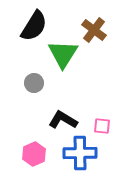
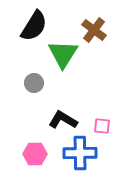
pink hexagon: moved 1 px right; rotated 25 degrees clockwise
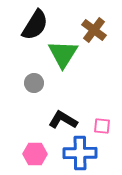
black semicircle: moved 1 px right, 1 px up
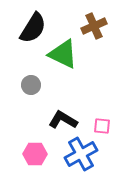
black semicircle: moved 2 px left, 3 px down
brown cross: moved 4 px up; rotated 30 degrees clockwise
green triangle: rotated 36 degrees counterclockwise
gray circle: moved 3 px left, 2 px down
blue cross: moved 1 px right, 1 px down; rotated 28 degrees counterclockwise
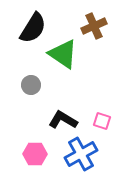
green triangle: rotated 8 degrees clockwise
pink square: moved 5 px up; rotated 12 degrees clockwise
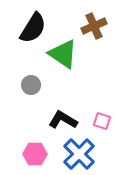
blue cross: moved 2 px left; rotated 16 degrees counterclockwise
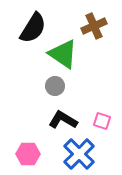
gray circle: moved 24 px right, 1 px down
pink hexagon: moved 7 px left
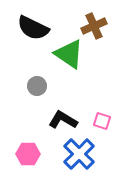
black semicircle: rotated 84 degrees clockwise
green triangle: moved 6 px right
gray circle: moved 18 px left
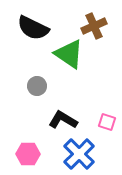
pink square: moved 5 px right, 1 px down
